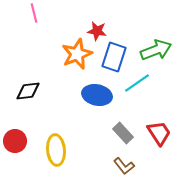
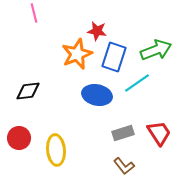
gray rectangle: rotated 65 degrees counterclockwise
red circle: moved 4 px right, 3 px up
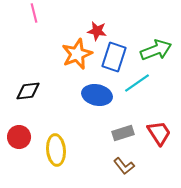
red circle: moved 1 px up
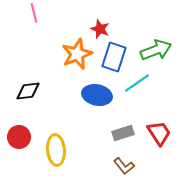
red star: moved 3 px right, 2 px up; rotated 12 degrees clockwise
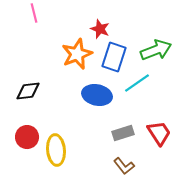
red circle: moved 8 px right
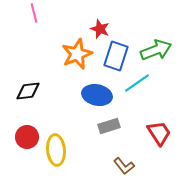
blue rectangle: moved 2 px right, 1 px up
gray rectangle: moved 14 px left, 7 px up
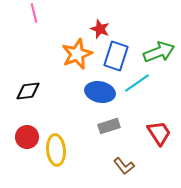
green arrow: moved 3 px right, 2 px down
blue ellipse: moved 3 px right, 3 px up
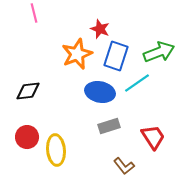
red trapezoid: moved 6 px left, 4 px down
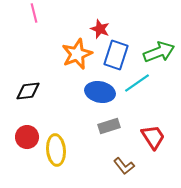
blue rectangle: moved 1 px up
